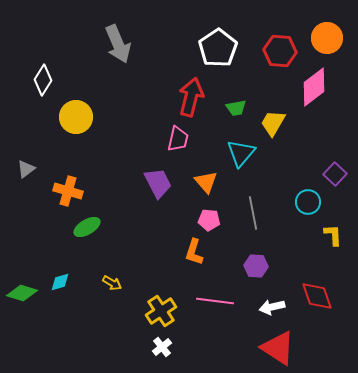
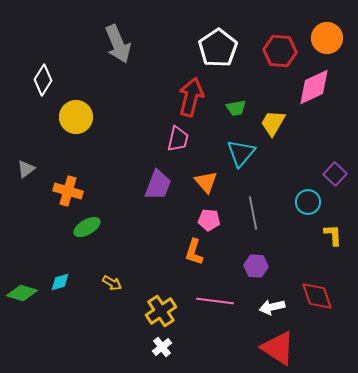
pink diamond: rotated 12 degrees clockwise
purple trapezoid: moved 2 px down; rotated 48 degrees clockwise
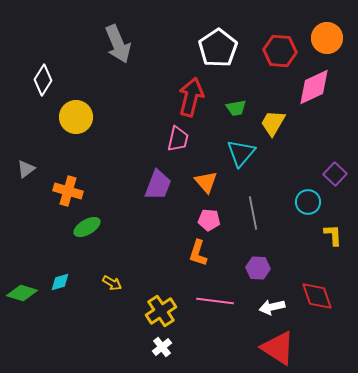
orange L-shape: moved 4 px right, 1 px down
purple hexagon: moved 2 px right, 2 px down
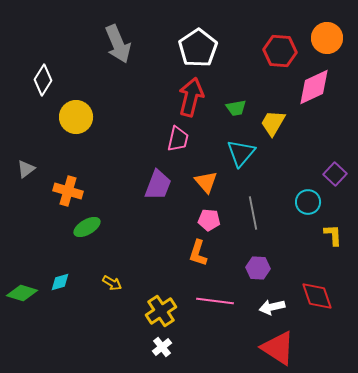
white pentagon: moved 20 px left
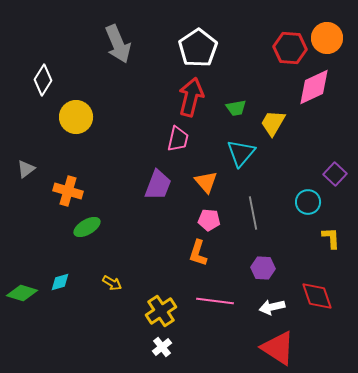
red hexagon: moved 10 px right, 3 px up
yellow L-shape: moved 2 px left, 3 px down
purple hexagon: moved 5 px right
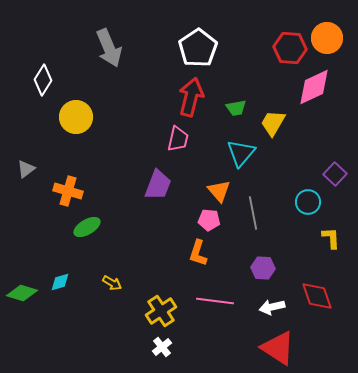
gray arrow: moved 9 px left, 4 px down
orange triangle: moved 13 px right, 9 px down
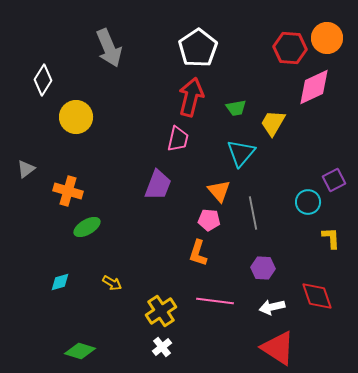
purple square: moved 1 px left, 6 px down; rotated 20 degrees clockwise
green diamond: moved 58 px right, 58 px down
